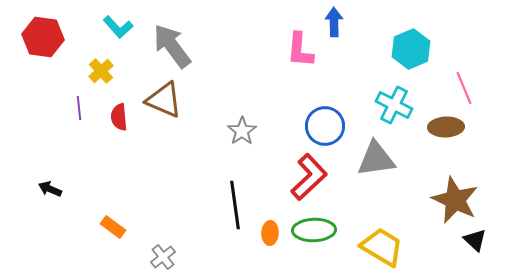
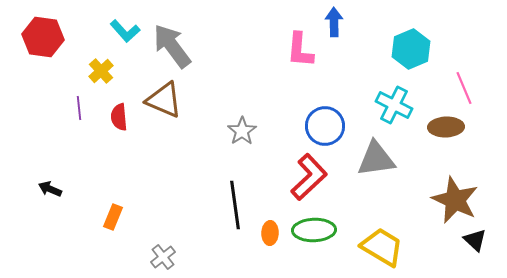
cyan L-shape: moved 7 px right, 4 px down
orange rectangle: moved 10 px up; rotated 75 degrees clockwise
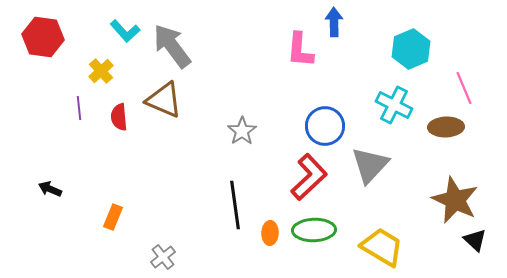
gray triangle: moved 6 px left, 6 px down; rotated 39 degrees counterclockwise
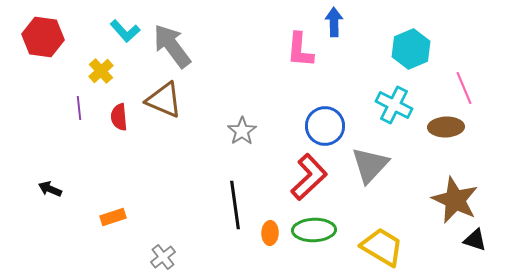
orange rectangle: rotated 50 degrees clockwise
black triangle: rotated 25 degrees counterclockwise
